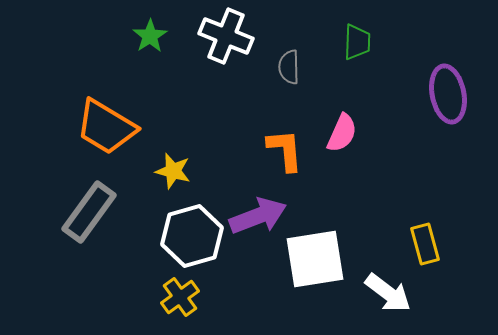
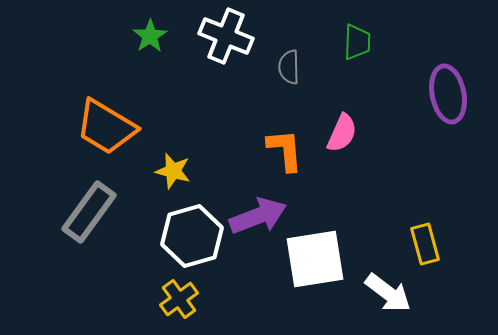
yellow cross: moved 1 px left, 2 px down
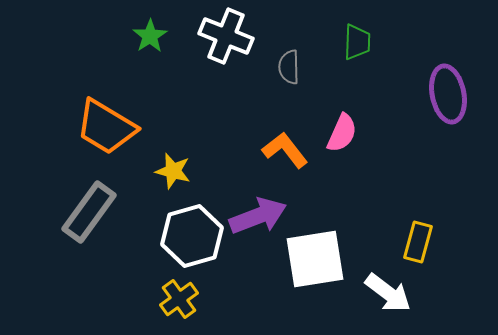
orange L-shape: rotated 33 degrees counterclockwise
yellow rectangle: moved 7 px left, 2 px up; rotated 30 degrees clockwise
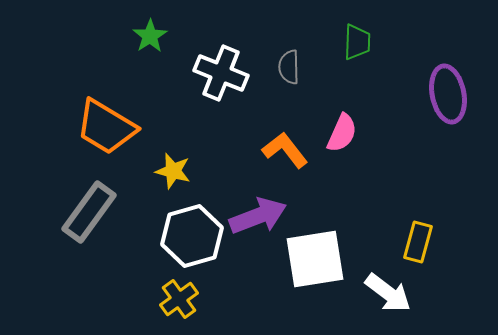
white cross: moved 5 px left, 37 px down
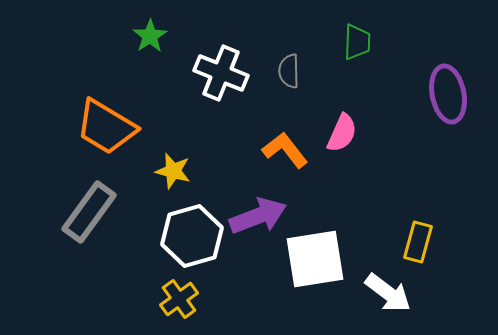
gray semicircle: moved 4 px down
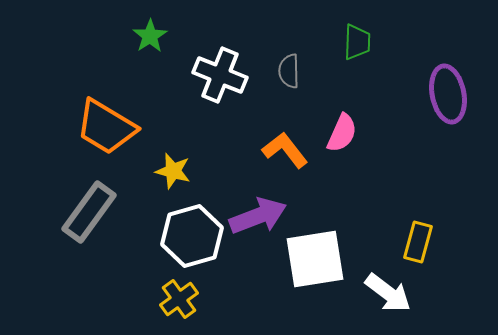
white cross: moved 1 px left, 2 px down
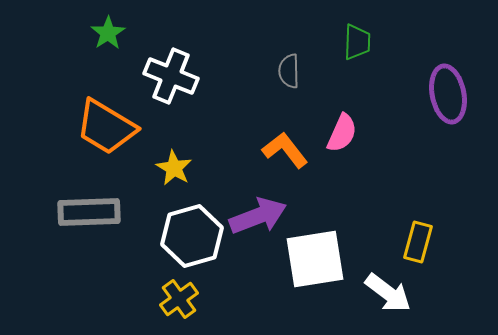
green star: moved 42 px left, 3 px up
white cross: moved 49 px left, 1 px down
yellow star: moved 1 px right, 3 px up; rotated 15 degrees clockwise
gray rectangle: rotated 52 degrees clockwise
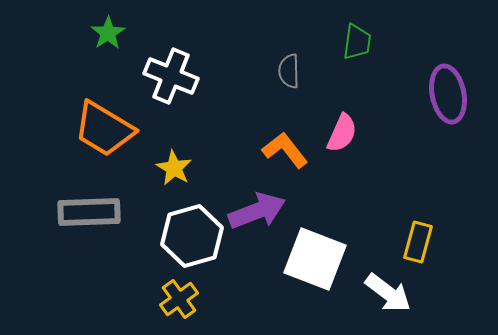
green trapezoid: rotated 6 degrees clockwise
orange trapezoid: moved 2 px left, 2 px down
purple arrow: moved 1 px left, 5 px up
white square: rotated 30 degrees clockwise
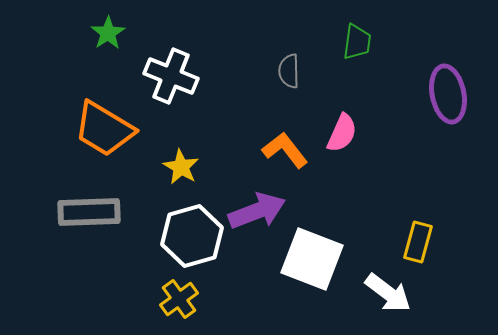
yellow star: moved 7 px right, 1 px up
white square: moved 3 px left
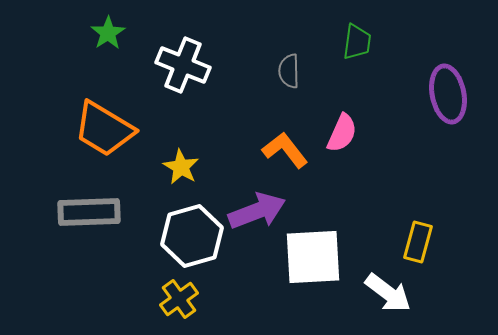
white cross: moved 12 px right, 11 px up
white square: moved 1 px right, 2 px up; rotated 24 degrees counterclockwise
